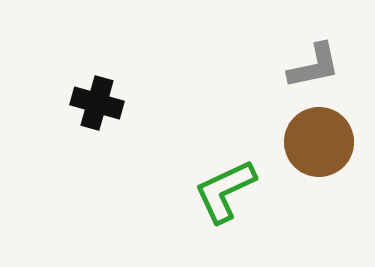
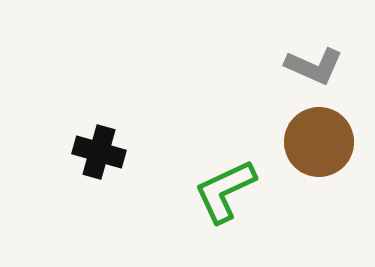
gray L-shape: rotated 36 degrees clockwise
black cross: moved 2 px right, 49 px down
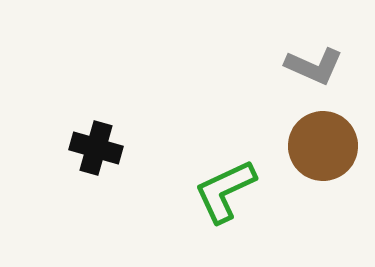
brown circle: moved 4 px right, 4 px down
black cross: moved 3 px left, 4 px up
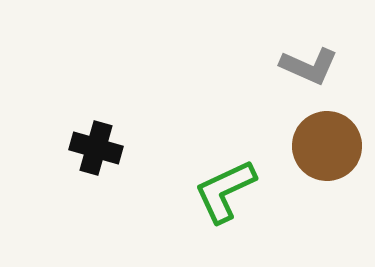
gray L-shape: moved 5 px left
brown circle: moved 4 px right
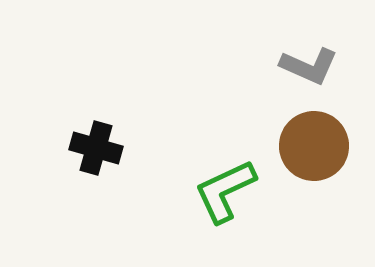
brown circle: moved 13 px left
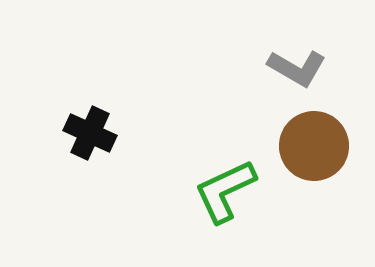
gray L-shape: moved 12 px left, 2 px down; rotated 6 degrees clockwise
black cross: moved 6 px left, 15 px up; rotated 9 degrees clockwise
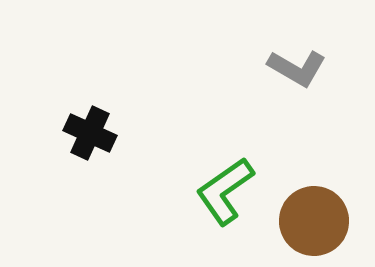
brown circle: moved 75 px down
green L-shape: rotated 10 degrees counterclockwise
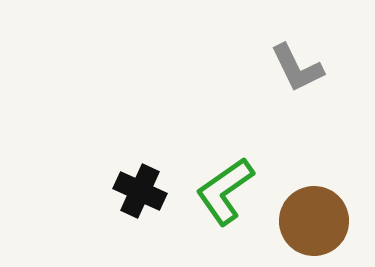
gray L-shape: rotated 34 degrees clockwise
black cross: moved 50 px right, 58 px down
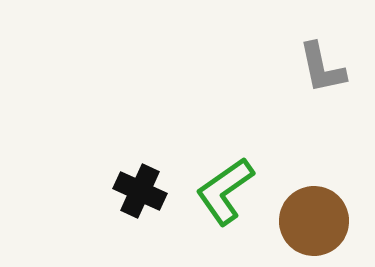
gray L-shape: moved 25 px right; rotated 14 degrees clockwise
